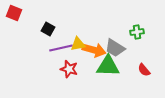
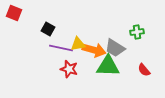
purple line: rotated 25 degrees clockwise
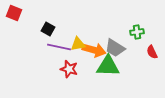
purple line: moved 2 px left, 1 px up
red semicircle: moved 8 px right, 18 px up; rotated 16 degrees clockwise
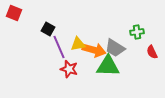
purple line: rotated 55 degrees clockwise
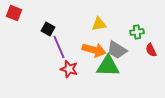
yellow triangle: moved 21 px right, 20 px up
gray trapezoid: moved 2 px right, 2 px down
red semicircle: moved 1 px left, 2 px up
